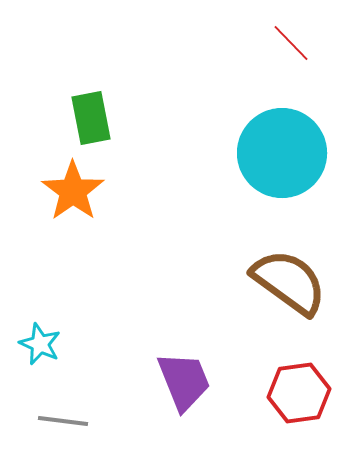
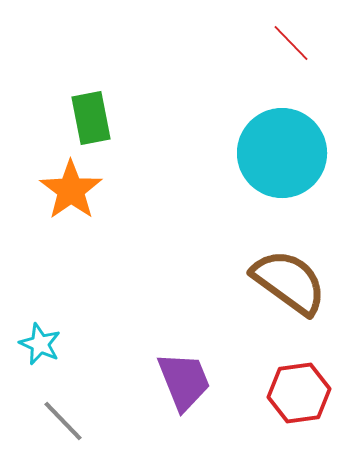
orange star: moved 2 px left, 1 px up
gray line: rotated 39 degrees clockwise
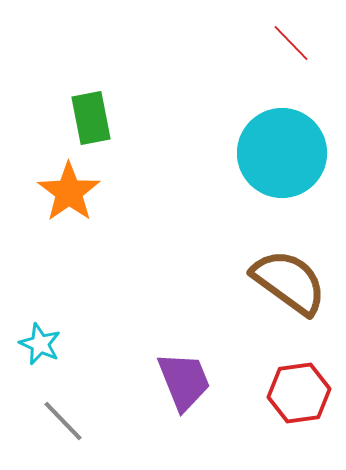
orange star: moved 2 px left, 2 px down
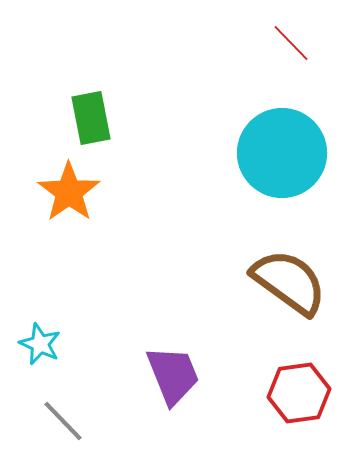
purple trapezoid: moved 11 px left, 6 px up
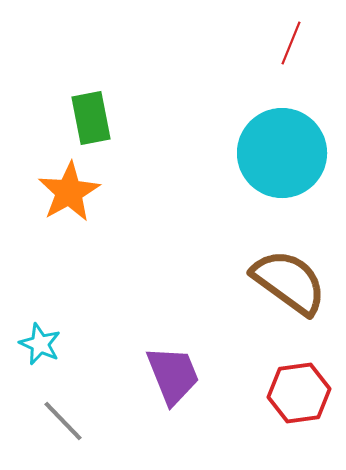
red line: rotated 66 degrees clockwise
orange star: rotated 6 degrees clockwise
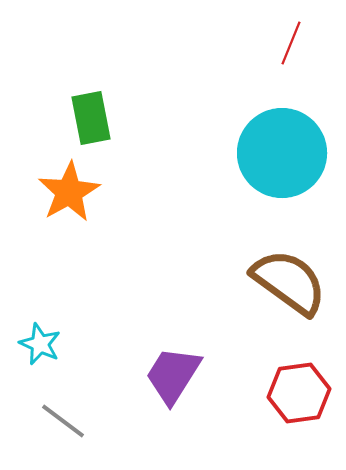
purple trapezoid: rotated 126 degrees counterclockwise
gray line: rotated 9 degrees counterclockwise
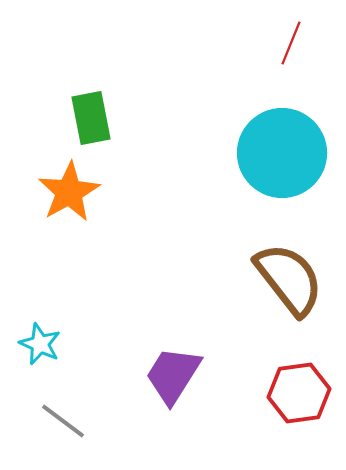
brown semicircle: moved 3 px up; rotated 16 degrees clockwise
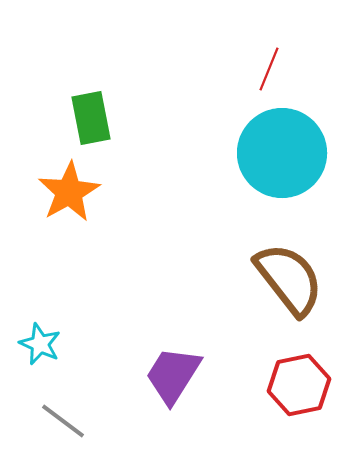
red line: moved 22 px left, 26 px down
red hexagon: moved 8 px up; rotated 4 degrees counterclockwise
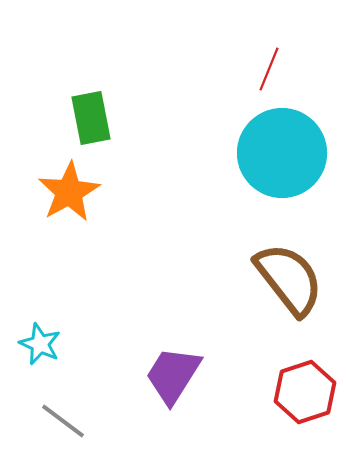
red hexagon: moved 6 px right, 7 px down; rotated 6 degrees counterclockwise
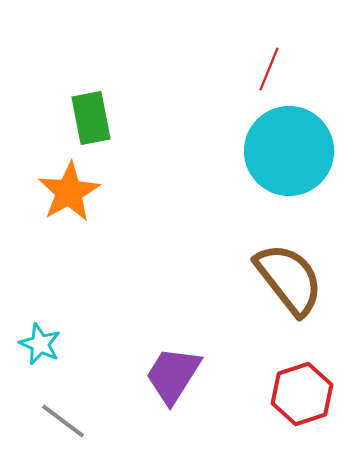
cyan circle: moved 7 px right, 2 px up
red hexagon: moved 3 px left, 2 px down
